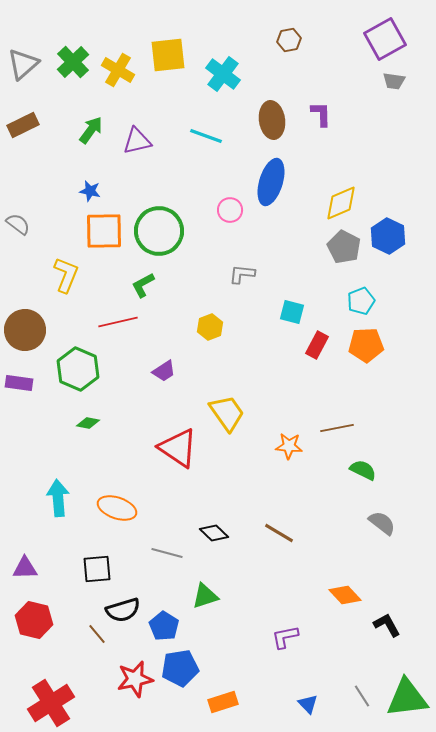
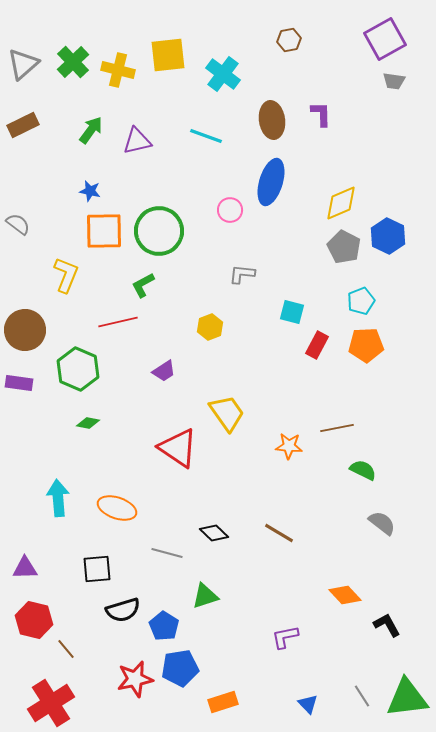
yellow cross at (118, 70): rotated 16 degrees counterclockwise
brown line at (97, 634): moved 31 px left, 15 px down
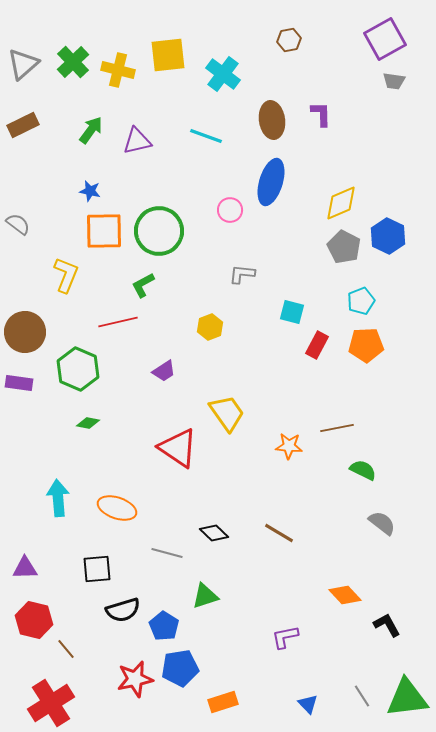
brown circle at (25, 330): moved 2 px down
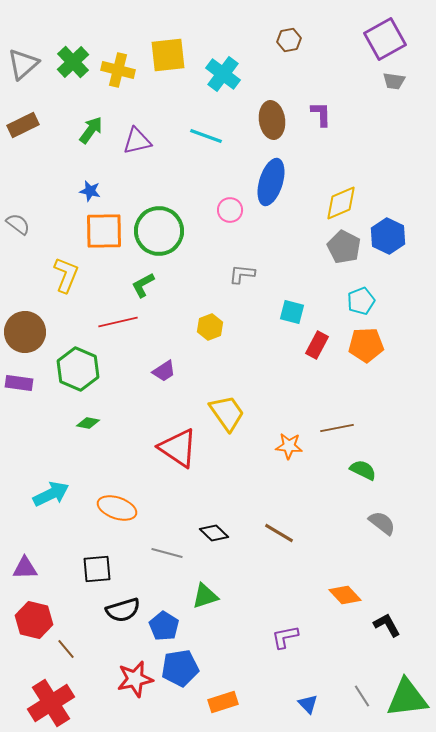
cyan arrow at (58, 498): moved 7 px left, 4 px up; rotated 69 degrees clockwise
